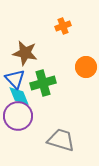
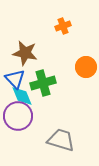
cyan diamond: moved 3 px right
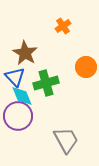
orange cross: rotated 14 degrees counterclockwise
brown star: rotated 20 degrees clockwise
blue triangle: moved 2 px up
green cross: moved 3 px right
gray trapezoid: moved 5 px right; rotated 44 degrees clockwise
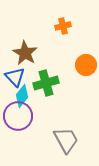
orange cross: rotated 21 degrees clockwise
orange circle: moved 2 px up
cyan diamond: rotated 60 degrees clockwise
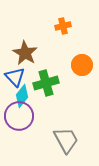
orange circle: moved 4 px left
purple circle: moved 1 px right
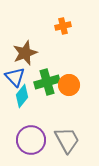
brown star: rotated 20 degrees clockwise
orange circle: moved 13 px left, 20 px down
green cross: moved 1 px right, 1 px up
purple circle: moved 12 px right, 24 px down
gray trapezoid: moved 1 px right
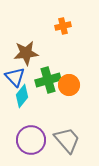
brown star: moved 1 px right; rotated 15 degrees clockwise
green cross: moved 1 px right, 2 px up
gray trapezoid: rotated 12 degrees counterclockwise
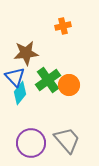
green cross: rotated 20 degrees counterclockwise
cyan diamond: moved 2 px left, 3 px up
purple circle: moved 3 px down
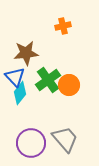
gray trapezoid: moved 2 px left, 1 px up
